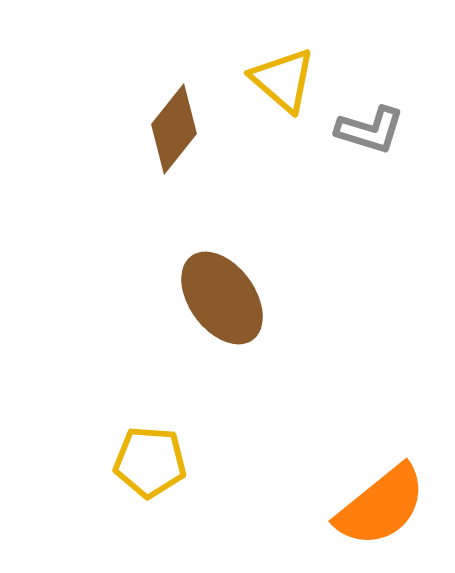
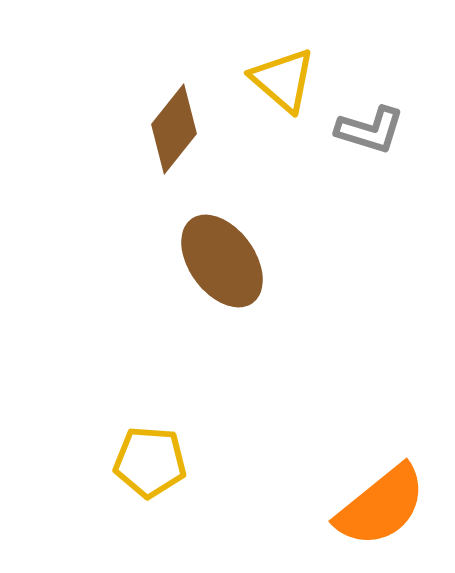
brown ellipse: moved 37 px up
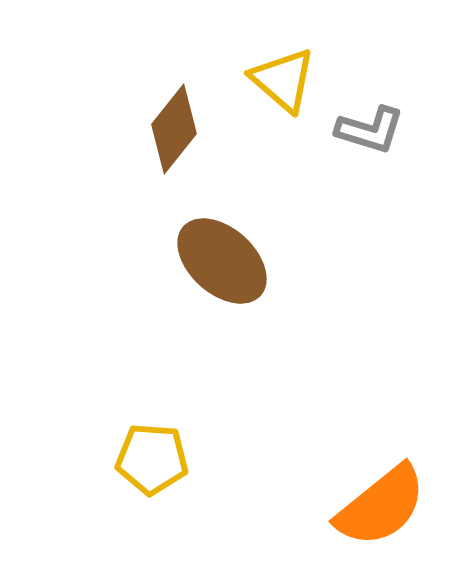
brown ellipse: rotated 12 degrees counterclockwise
yellow pentagon: moved 2 px right, 3 px up
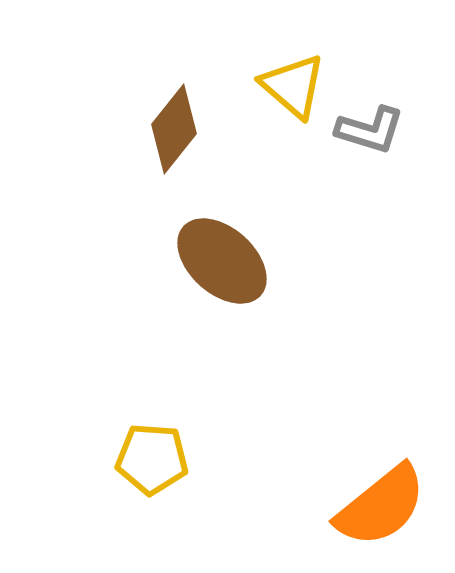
yellow triangle: moved 10 px right, 6 px down
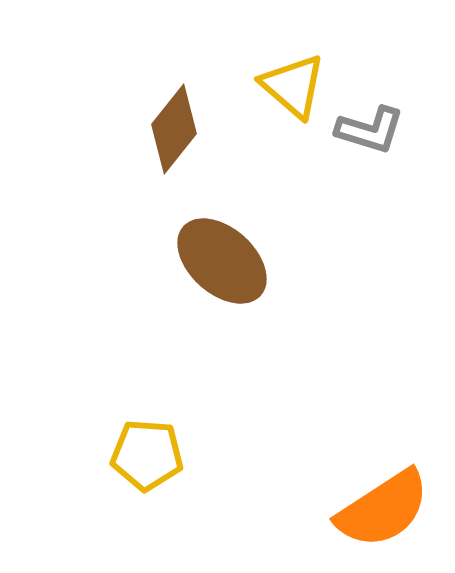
yellow pentagon: moved 5 px left, 4 px up
orange semicircle: moved 2 px right, 3 px down; rotated 6 degrees clockwise
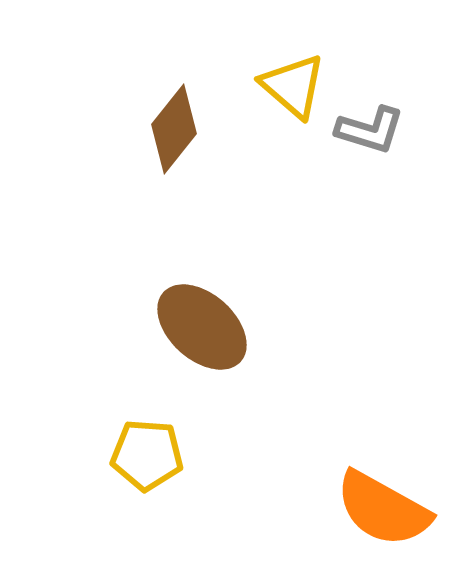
brown ellipse: moved 20 px left, 66 px down
orange semicircle: rotated 62 degrees clockwise
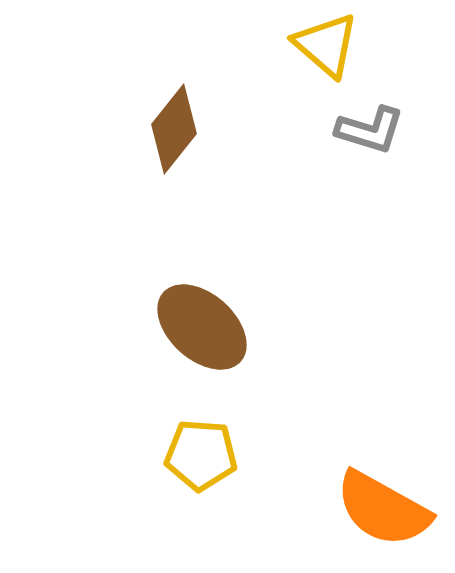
yellow triangle: moved 33 px right, 41 px up
yellow pentagon: moved 54 px right
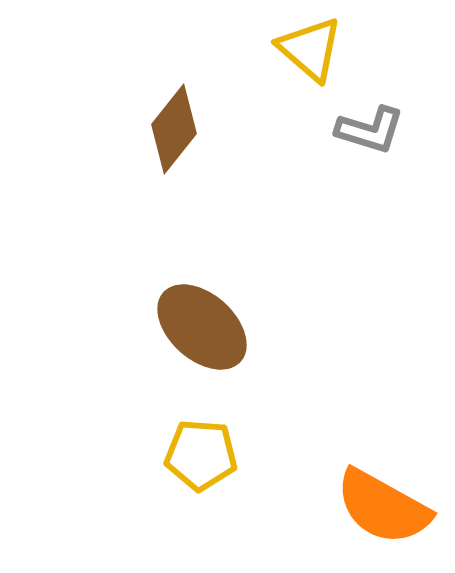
yellow triangle: moved 16 px left, 4 px down
orange semicircle: moved 2 px up
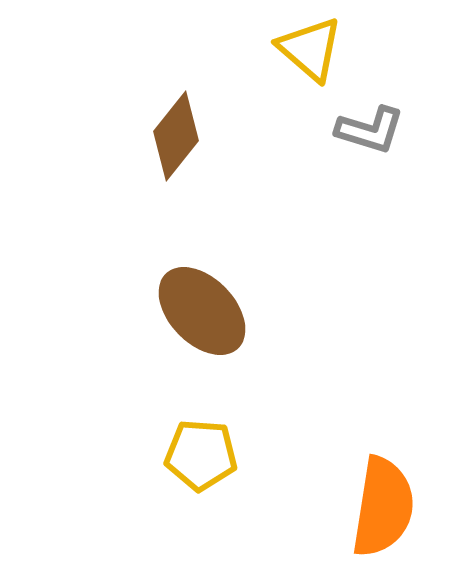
brown diamond: moved 2 px right, 7 px down
brown ellipse: moved 16 px up; rotated 4 degrees clockwise
orange semicircle: rotated 110 degrees counterclockwise
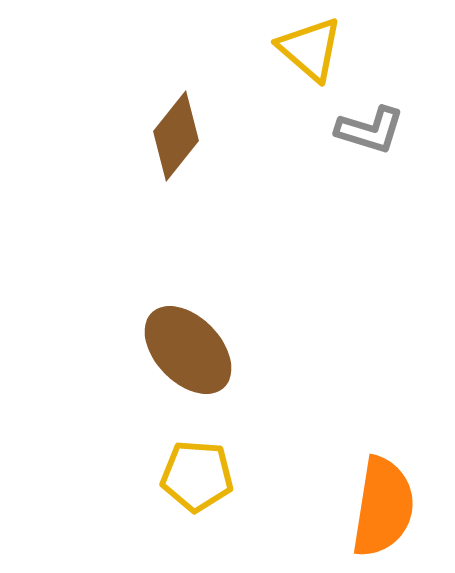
brown ellipse: moved 14 px left, 39 px down
yellow pentagon: moved 4 px left, 21 px down
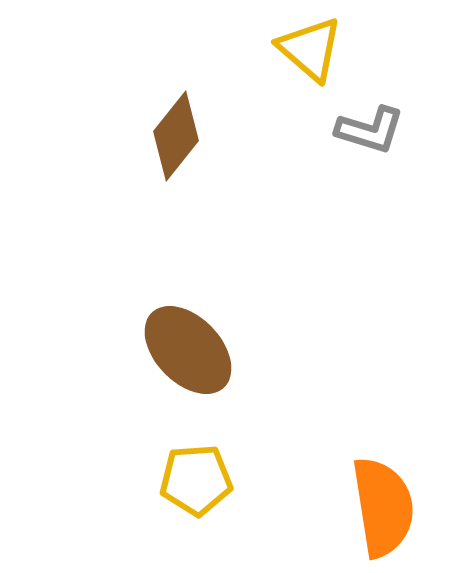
yellow pentagon: moved 1 px left, 4 px down; rotated 8 degrees counterclockwise
orange semicircle: rotated 18 degrees counterclockwise
